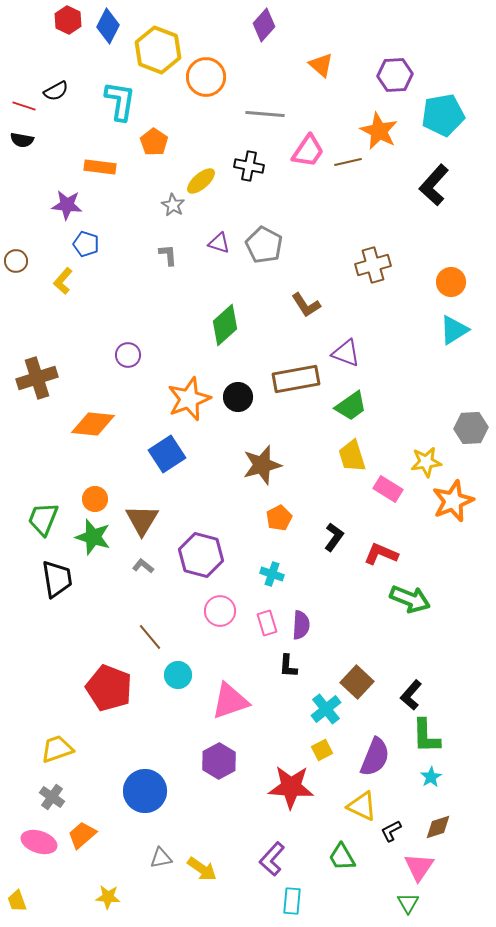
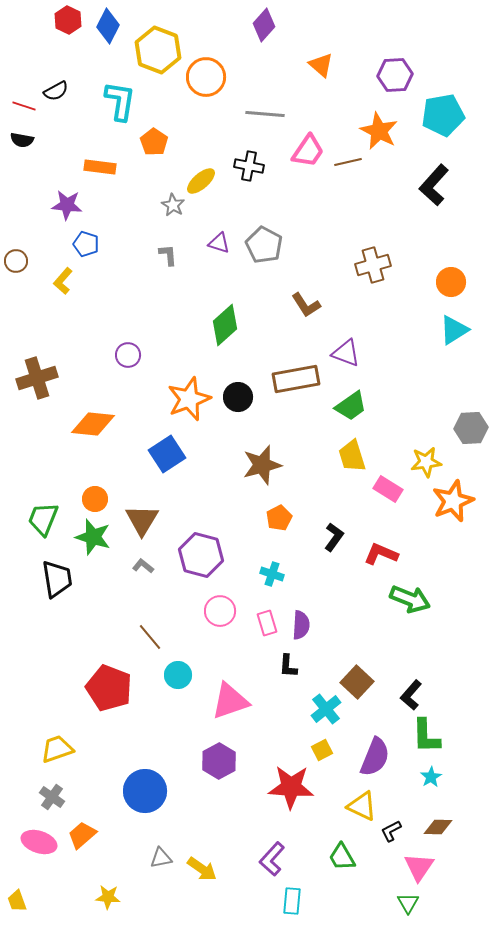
brown diamond at (438, 827): rotated 20 degrees clockwise
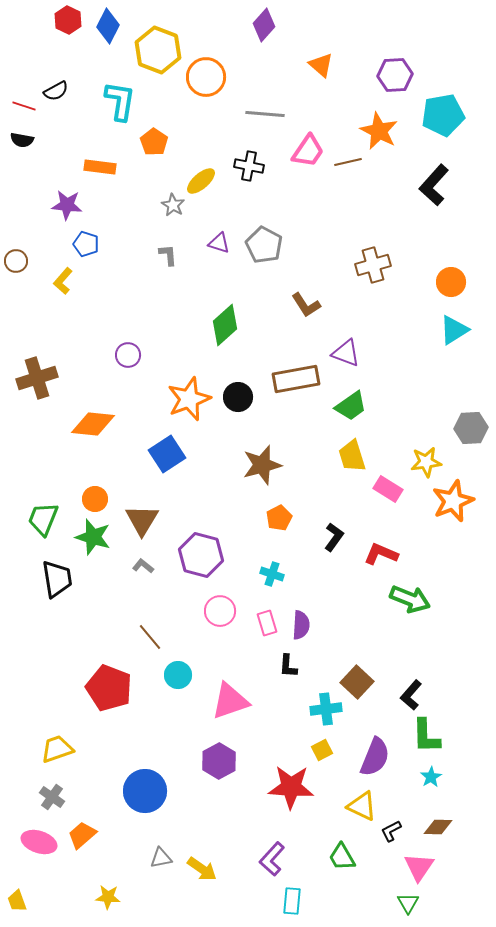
cyan cross at (326, 709): rotated 32 degrees clockwise
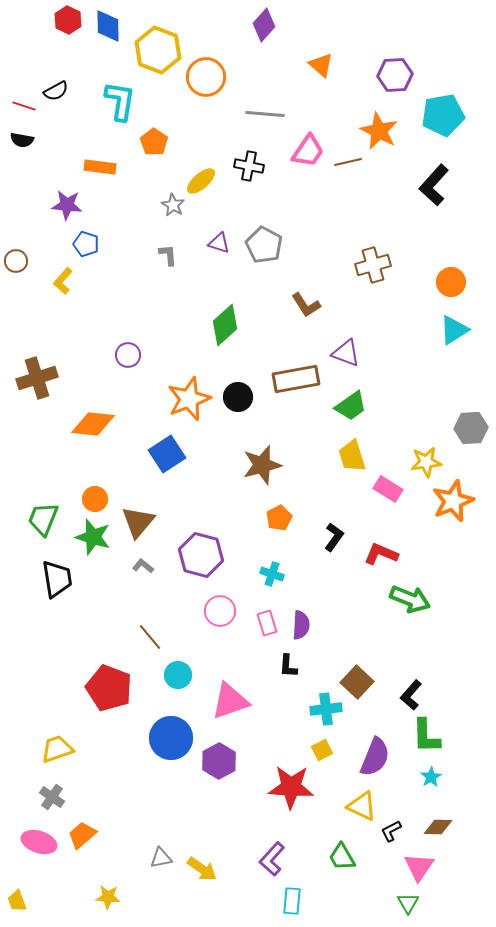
blue diamond at (108, 26): rotated 28 degrees counterclockwise
brown triangle at (142, 520): moved 4 px left, 2 px down; rotated 9 degrees clockwise
blue circle at (145, 791): moved 26 px right, 53 px up
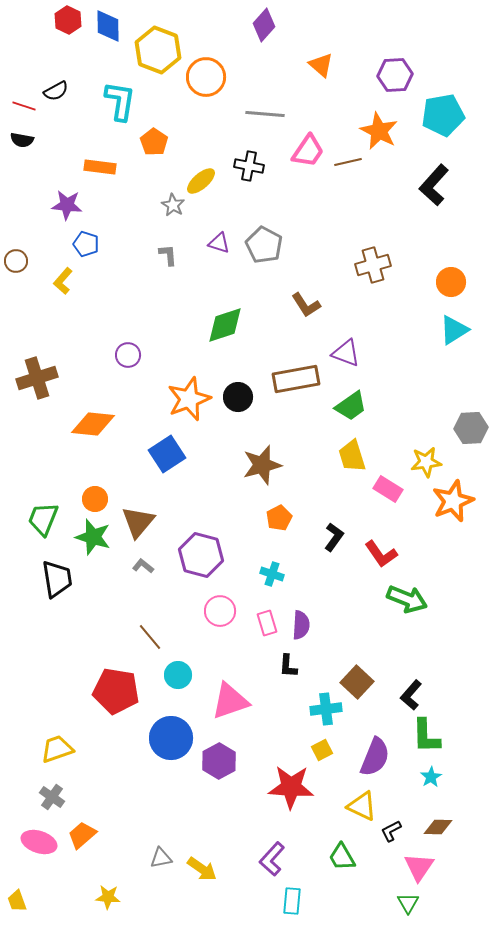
green diamond at (225, 325): rotated 24 degrees clockwise
red L-shape at (381, 554): rotated 148 degrees counterclockwise
green arrow at (410, 599): moved 3 px left
red pentagon at (109, 688): moved 7 px right, 3 px down; rotated 12 degrees counterclockwise
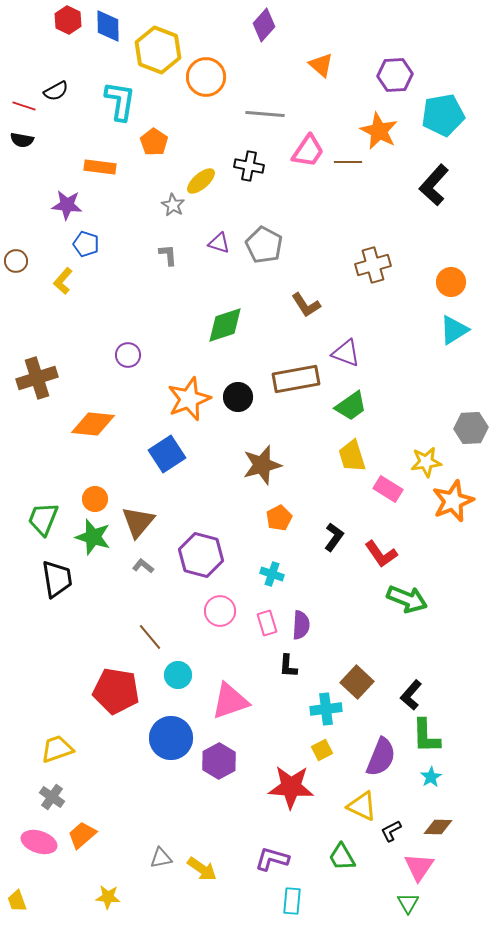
brown line at (348, 162): rotated 12 degrees clockwise
purple semicircle at (375, 757): moved 6 px right
purple L-shape at (272, 859): rotated 64 degrees clockwise
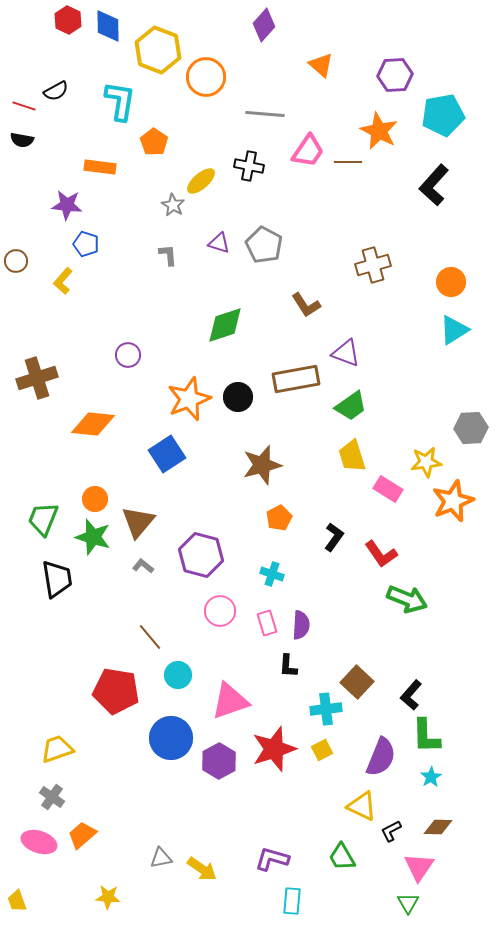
red star at (291, 787): moved 17 px left, 38 px up; rotated 21 degrees counterclockwise
